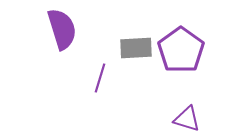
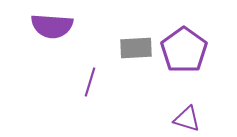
purple semicircle: moved 10 px left, 3 px up; rotated 111 degrees clockwise
purple pentagon: moved 3 px right
purple line: moved 10 px left, 4 px down
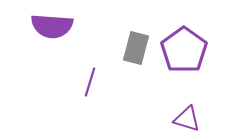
gray rectangle: rotated 72 degrees counterclockwise
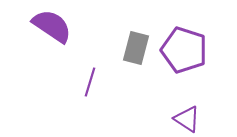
purple semicircle: rotated 150 degrees counterclockwise
purple pentagon: rotated 18 degrees counterclockwise
purple triangle: rotated 16 degrees clockwise
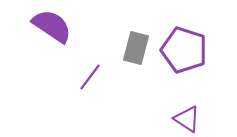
purple line: moved 5 px up; rotated 20 degrees clockwise
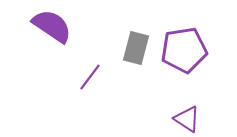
purple pentagon: rotated 27 degrees counterclockwise
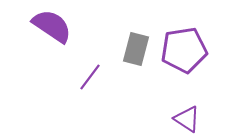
gray rectangle: moved 1 px down
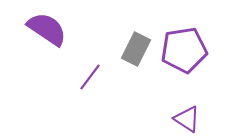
purple semicircle: moved 5 px left, 3 px down
gray rectangle: rotated 12 degrees clockwise
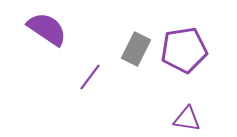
purple triangle: rotated 24 degrees counterclockwise
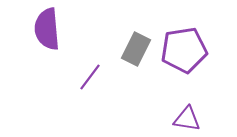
purple semicircle: rotated 129 degrees counterclockwise
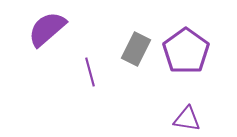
purple semicircle: rotated 54 degrees clockwise
purple pentagon: moved 2 px right, 1 px down; rotated 27 degrees counterclockwise
purple line: moved 5 px up; rotated 52 degrees counterclockwise
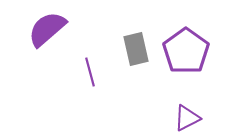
gray rectangle: rotated 40 degrees counterclockwise
purple triangle: moved 1 px up; rotated 36 degrees counterclockwise
